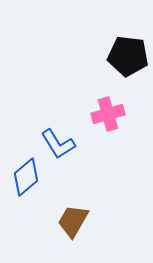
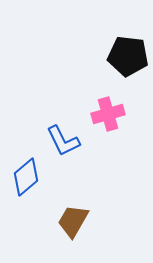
blue L-shape: moved 5 px right, 3 px up; rotated 6 degrees clockwise
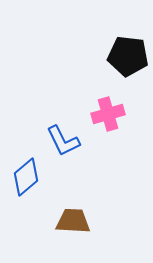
brown trapezoid: rotated 63 degrees clockwise
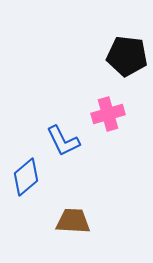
black pentagon: moved 1 px left
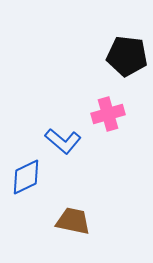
blue L-shape: rotated 24 degrees counterclockwise
blue diamond: rotated 15 degrees clockwise
brown trapezoid: rotated 9 degrees clockwise
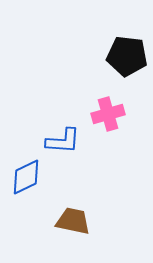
blue L-shape: rotated 36 degrees counterclockwise
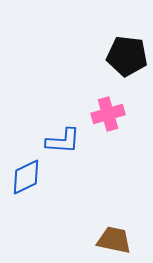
brown trapezoid: moved 41 px right, 19 px down
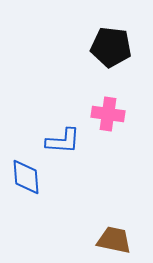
black pentagon: moved 16 px left, 9 px up
pink cross: rotated 24 degrees clockwise
blue diamond: rotated 69 degrees counterclockwise
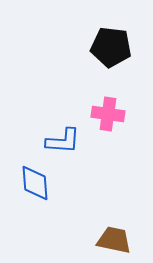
blue diamond: moved 9 px right, 6 px down
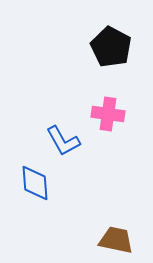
black pentagon: rotated 21 degrees clockwise
blue L-shape: rotated 57 degrees clockwise
brown trapezoid: moved 2 px right
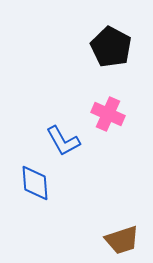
pink cross: rotated 16 degrees clockwise
brown trapezoid: moved 6 px right; rotated 150 degrees clockwise
